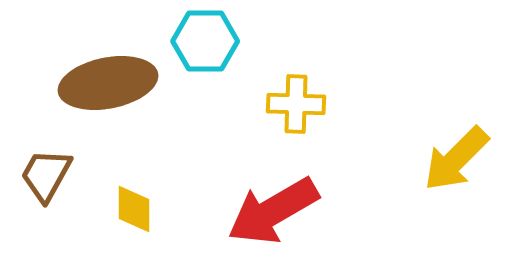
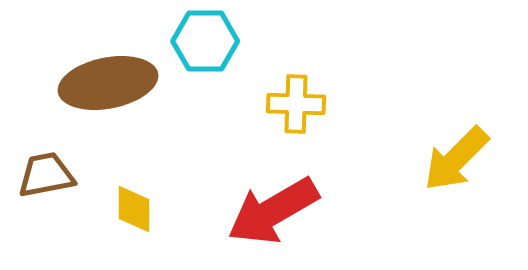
brown trapezoid: rotated 50 degrees clockwise
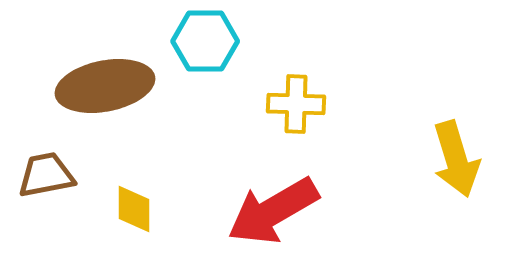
brown ellipse: moved 3 px left, 3 px down
yellow arrow: rotated 62 degrees counterclockwise
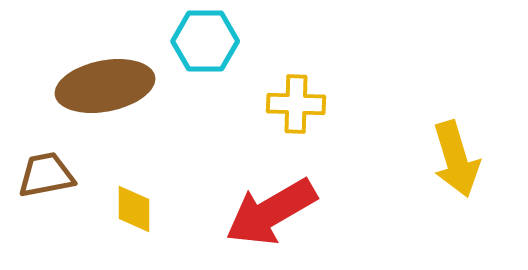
red arrow: moved 2 px left, 1 px down
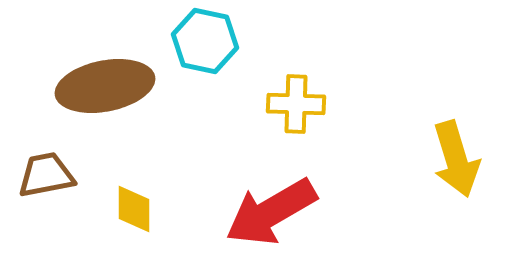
cyan hexagon: rotated 12 degrees clockwise
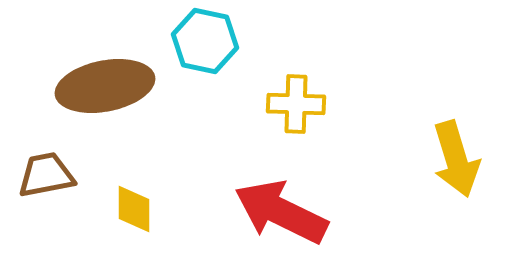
red arrow: moved 10 px right; rotated 56 degrees clockwise
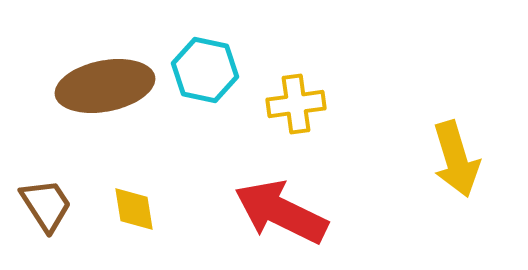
cyan hexagon: moved 29 px down
yellow cross: rotated 10 degrees counterclockwise
brown trapezoid: moved 30 px down; rotated 68 degrees clockwise
yellow diamond: rotated 9 degrees counterclockwise
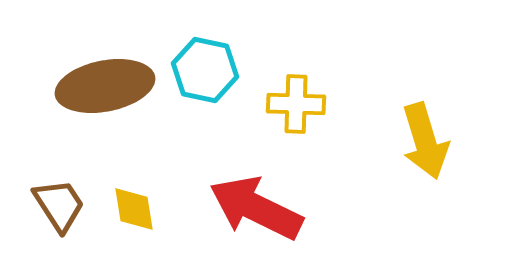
yellow cross: rotated 10 degrees clockwise
yellow arrow: moved 31 px left, 18 px up
brown trapezoid: moved 13 px right
red arrow: moved 25 px left, 4 px up
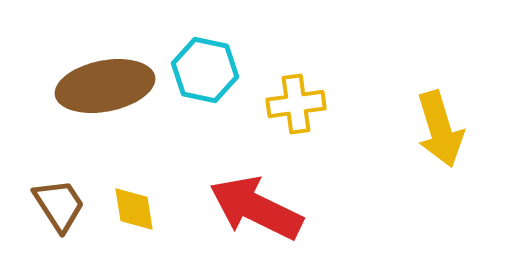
yellow cross: rotated 10 degrees counterclockwise
yellow arrow: moved 15 px right, 12 px up
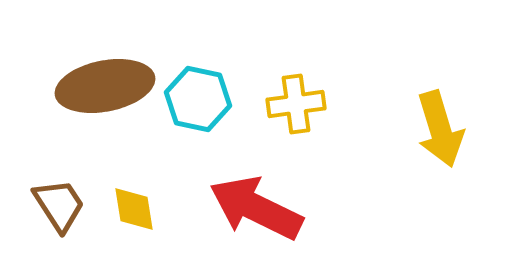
cyan hexagon: moved 7 px left, 29 px down
